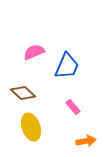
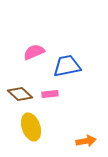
blue trapezoid: rotated 124 degrees counterclockwise
brown diamond: moved 3 px left, 1 px down
pink rectangle: moved 23 px left, 13 px up; rotated 56 degrees counterclockwise
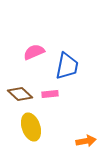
blue trapezoid: rotated 112 degrees clockwise
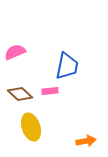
pink semicircle: moved 19 px left
pink rectangle: moved 3 px up
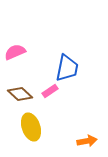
blue trapezoid: moved 2 px down
pink rectangle: rotated 28 degrees counterclockwise
orange arrow: moved 1 px right
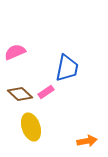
pink rectangle: moved 4 px left, 1 px down
